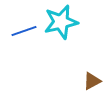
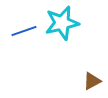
cyan star: moved 1 px right, 1 px down
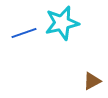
blue line: moved 2 px down
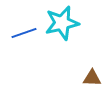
brown triangle: moved 3 px up; rotated 30 degrees clockwise
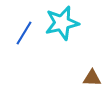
blue line: rotated 40 degrees counterclockwise
